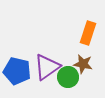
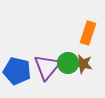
purple triangle: rotated 16 degrees counterclockwise
green circle: moved 14 px up
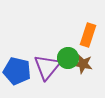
orange rectangle: moved 2 px down
green circle: moved 5 px up
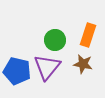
green circle: moved 13 px left, 18 px up
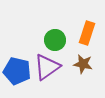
orange rectangle: moved 1 px left, 2 px up
purple triangle: rotated 16 degrees clockwise
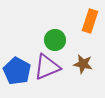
orange rectangle: moved 3 px right, 12 px up
purple triangle: rotated 12 degrees clockwise
blue pentagon: rotated 16 degrees clockwise
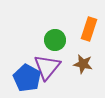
orange rectangle: moved 1 px left, 8 px down
purple triangle: rotated 28 degrees counterclockwise
blue pentagon: moved 10 px right, 7 px down
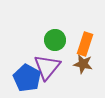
orange rectangle: moved 4 px left, 15 px down
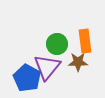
green circle: moved 2 px right, 4 px down
orange rectangle: moved 3 px up; rotated 25 degrees counterclockwise
brown star: moved 5 px left, 2 px up; rotated 12 degrees counterclockwise
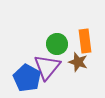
brown star: rotated 18 degrees clockwise
